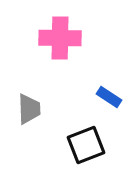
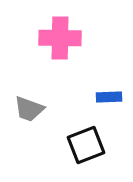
blue rectangle: rotated 35 degrees counterclockwise
gray trapezoid: rotated 112 degrees clockwise
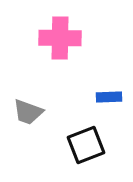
gray trapezoid: moved 1 px left, 3 px down
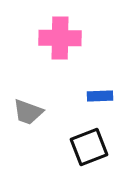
blue rectangle: moved 9 px left, 1 px up
black square: moved 3 px right, 2 px down
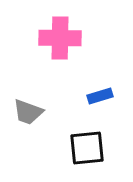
blue rectangle: rotated 15 degrees counterclockwise
black square: moved 2 px left, 1 px down; rotated 15 degrees clockwise
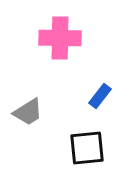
blue rectangle: rotated 35 degrees counterclockwise
gray trapezoid: rotated 52 degrees counterclockwise
